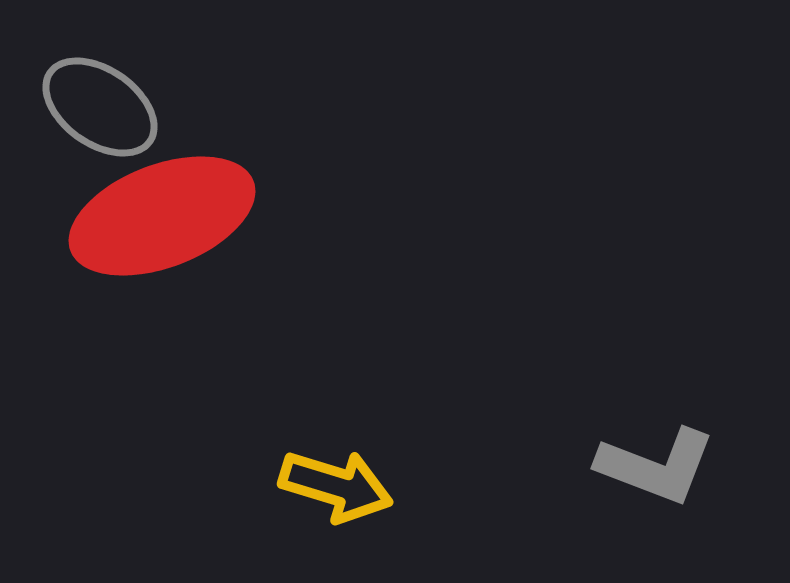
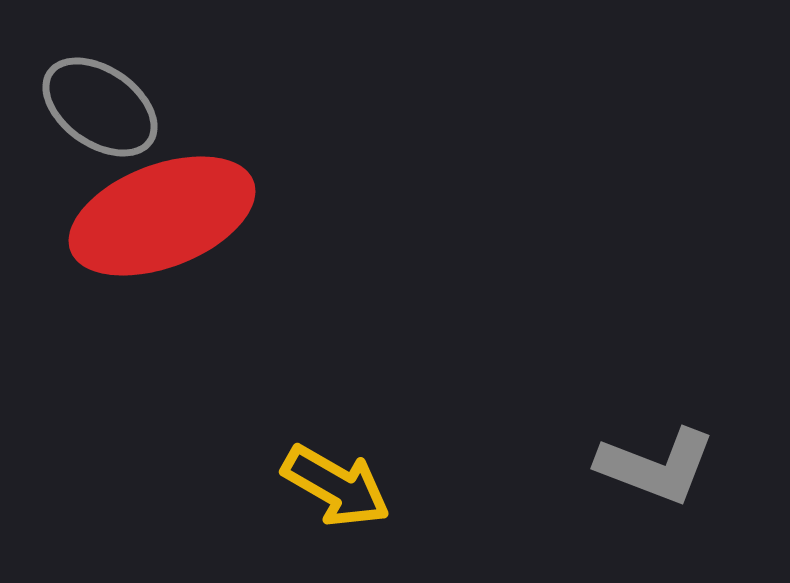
yellow arrow: rotated 13 degrees clockwise
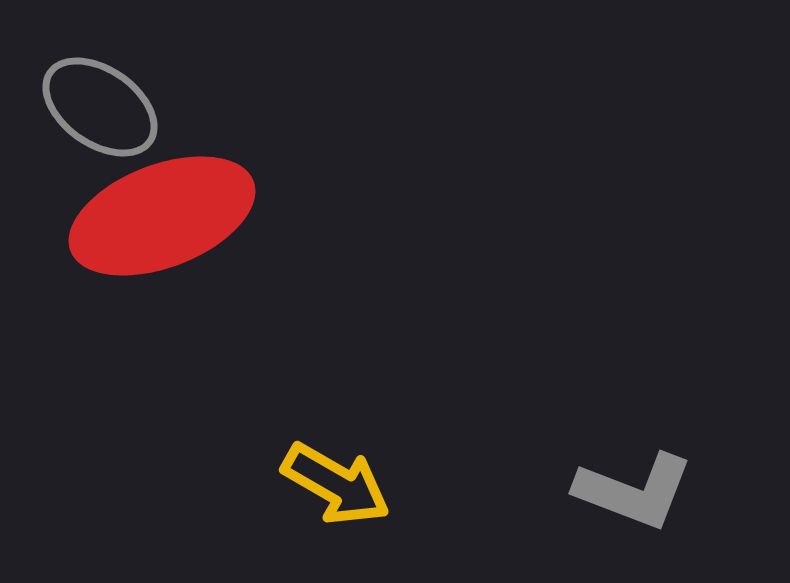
gray L-shape: moved 22 px left, 25 px down
yellow arrow: moved 2 px up
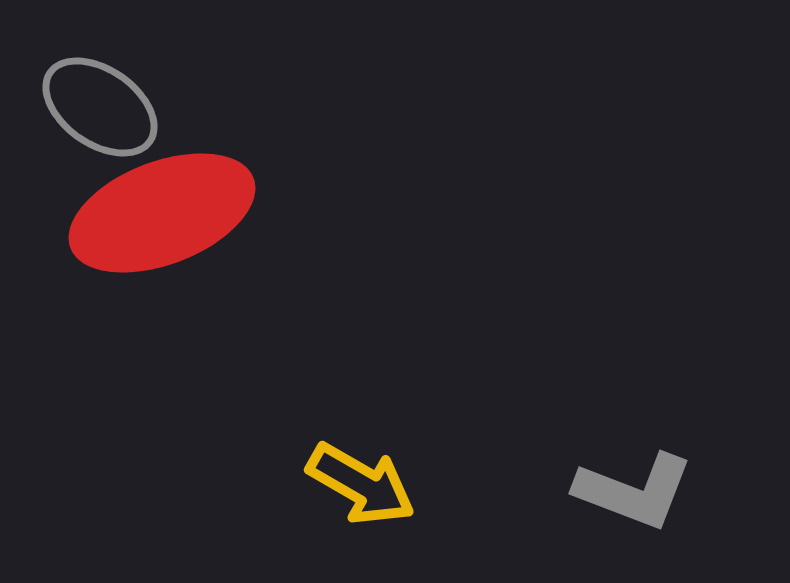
red ellipse: moved 3 px up
yellow arrow: moved 25 px right
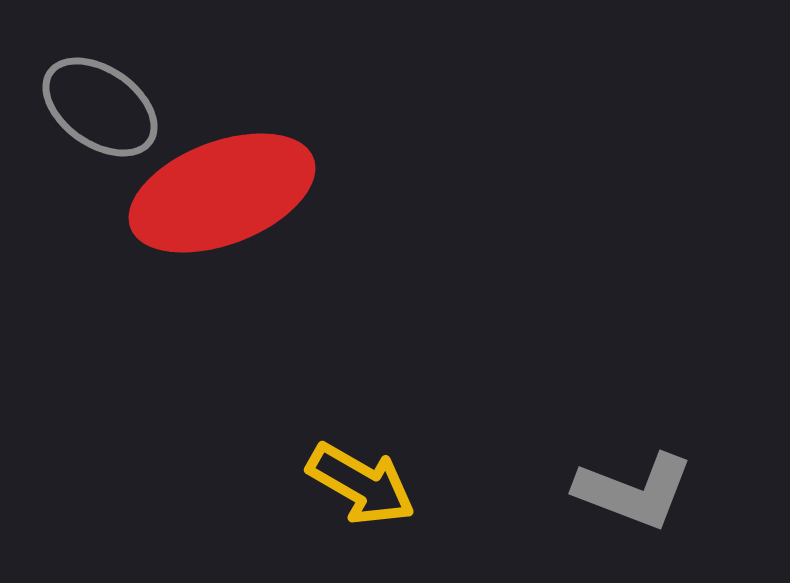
red ellipse: moved 60 px right, 20 px up
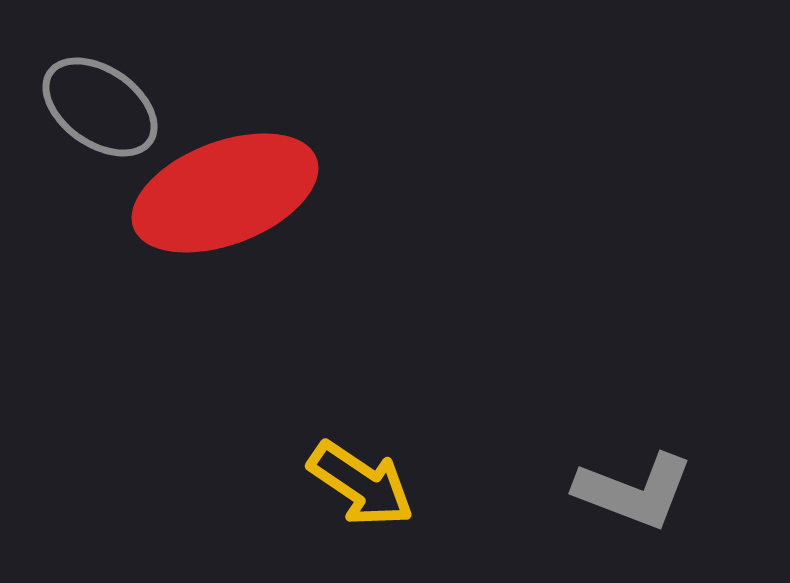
red ellipse: moved 3 px right
yellow arrow: rotated 4 degrees clockwise
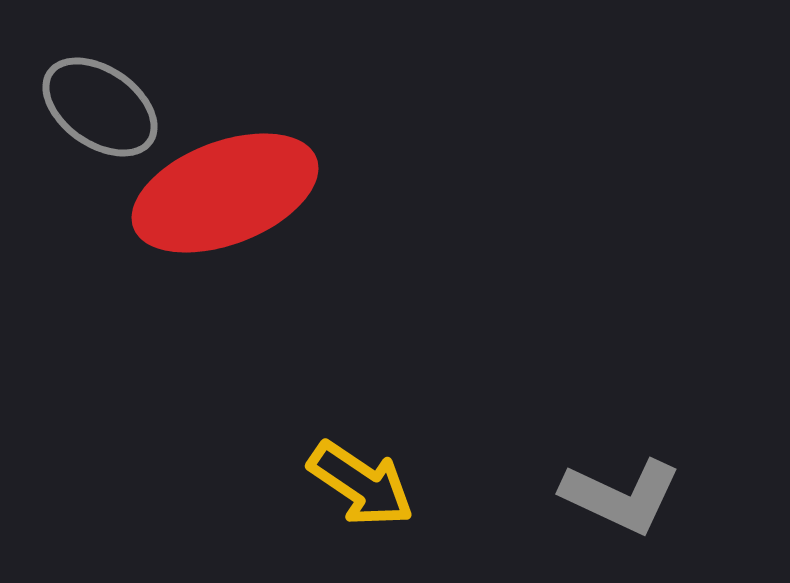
gray L-shape: moved 13 px left, 5 px down; rotated 4 degrees clockwise
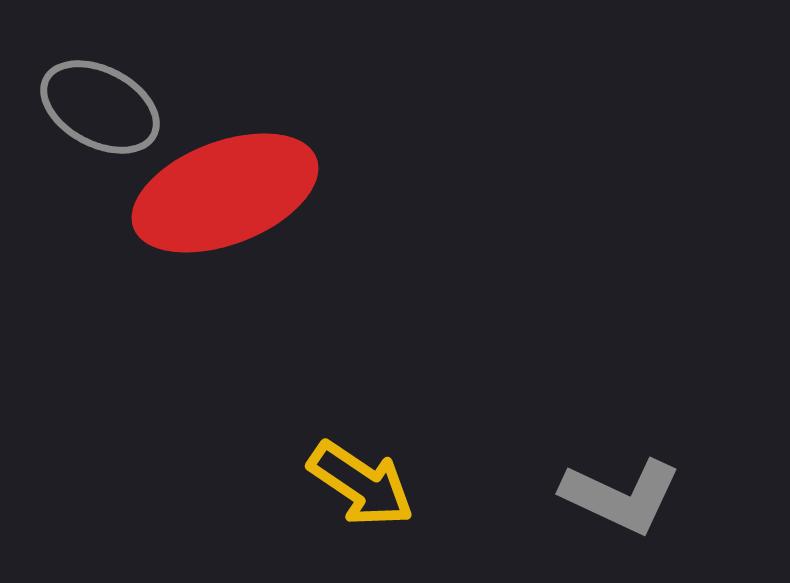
gray ellipse: rotated 7 degrees counterclockwise
